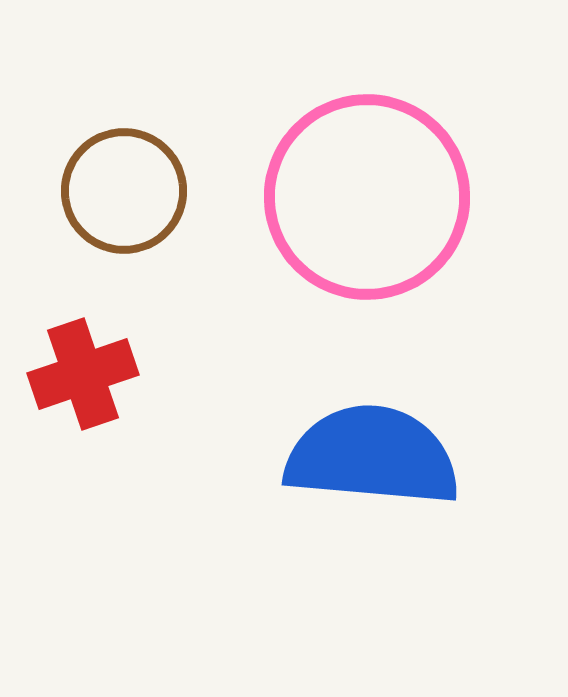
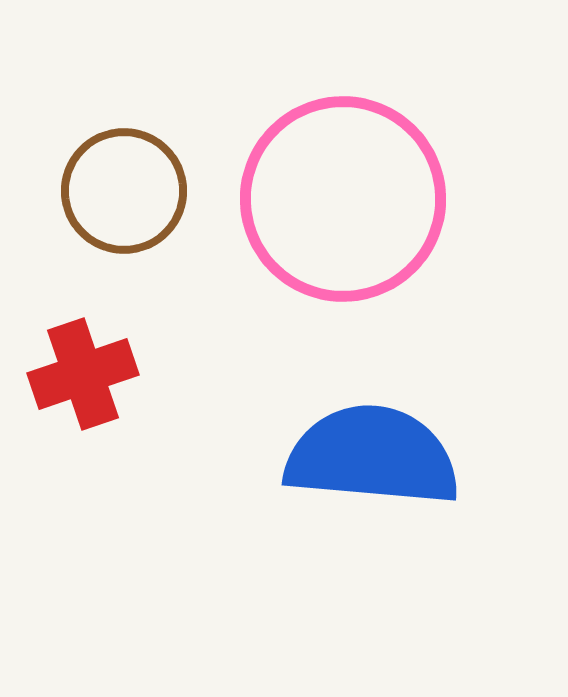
pink circle: moved 24 px left, 2 px down
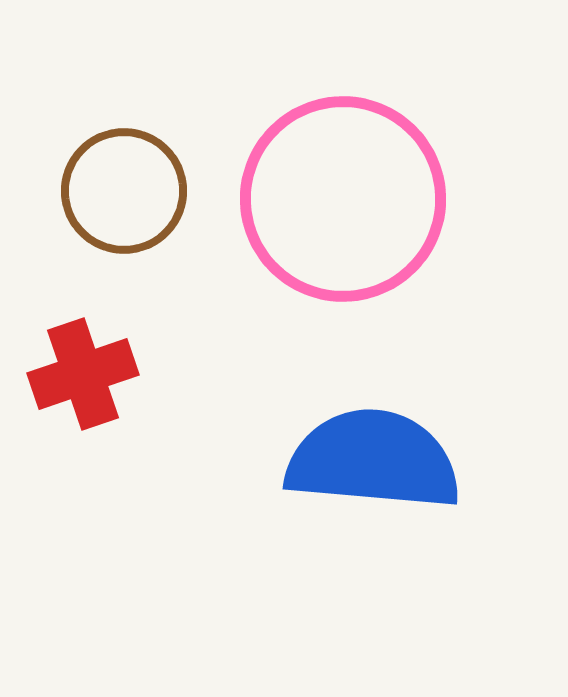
blue semicircle: moved 1 px right, 4 px down
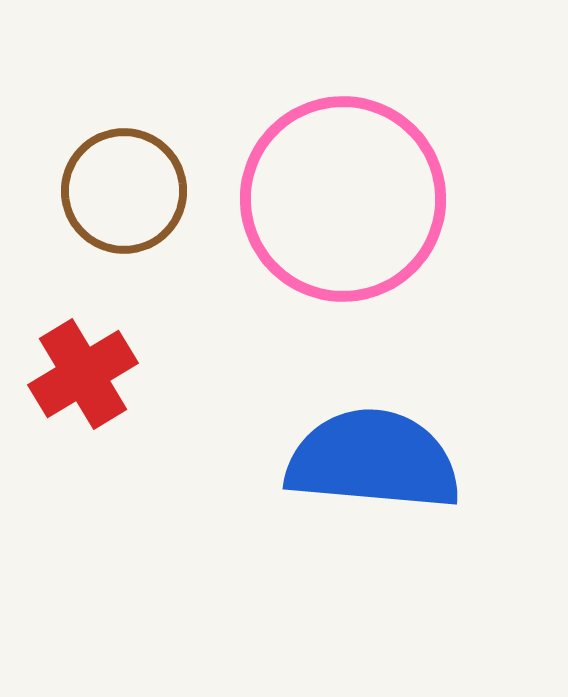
red cross: rotated 12 degrees counterclockwise
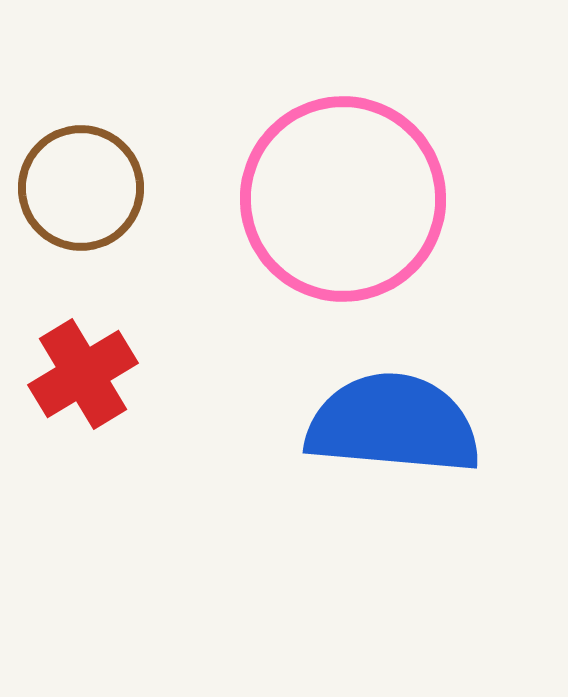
brown circle: moved 43 px left, 3 px up
blue semicircle: moved 20 px right, 36 px up
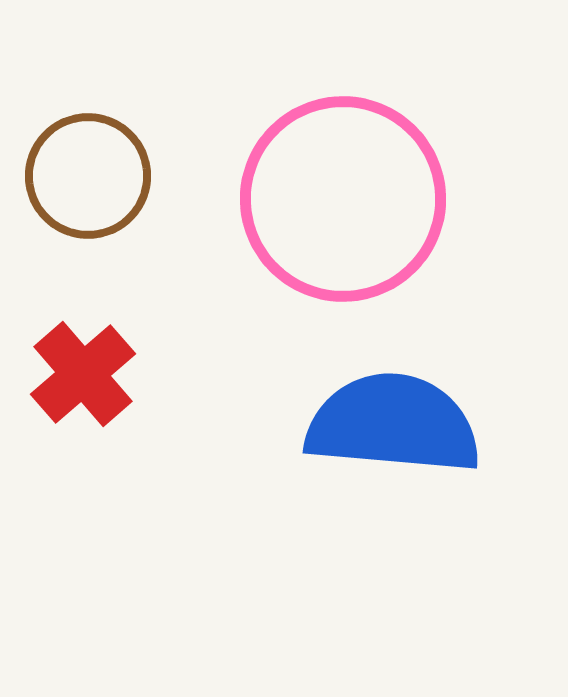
brown circle: moved 7 px right, 12 px up
red cross: rotated 10 degrees counterclockwise
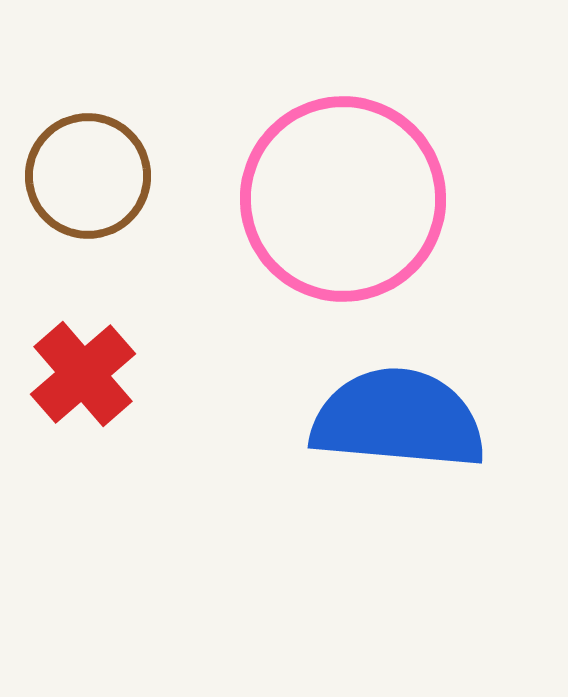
blue semicircle: moved 5 px right, 5 px up
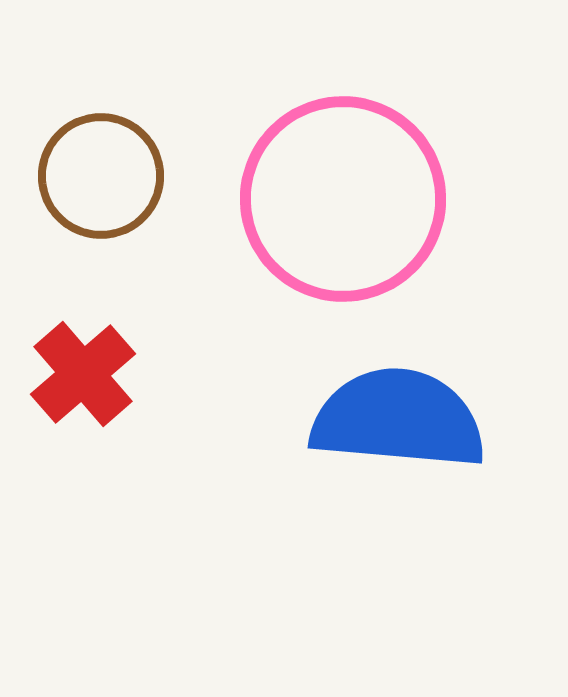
brown circle: moved 13 px right
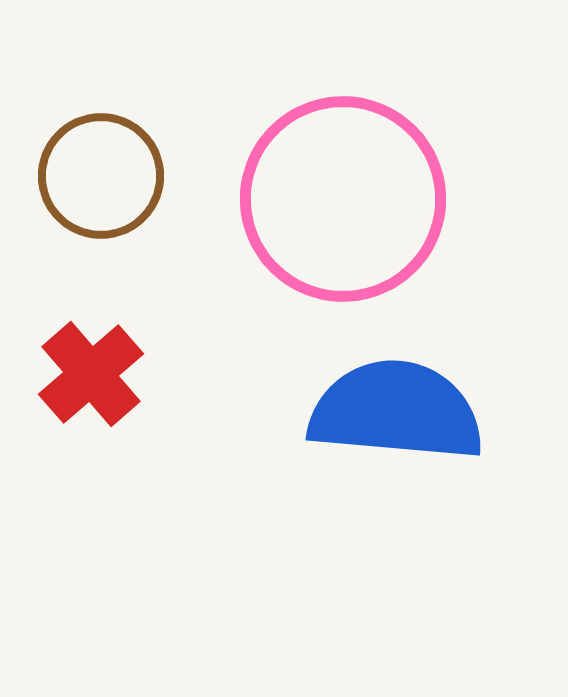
red cross: moved 8 px right
blue semicircle: moved 2 px left, 8 px up
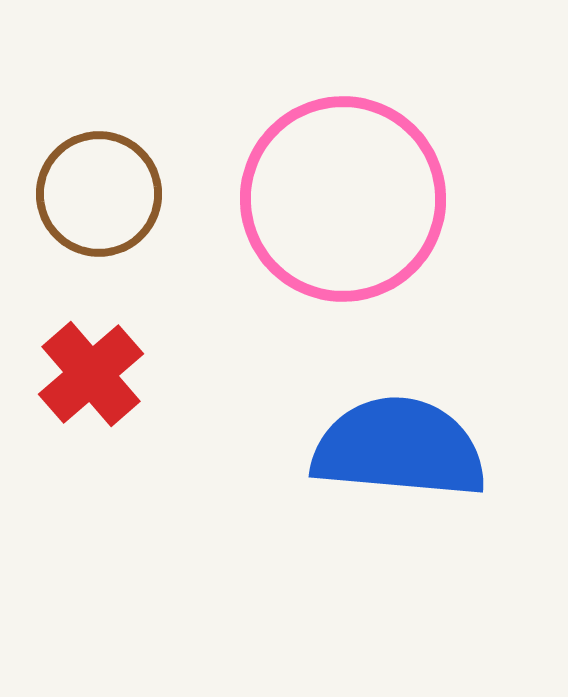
brown circle: moved 2 px left, 18 px down
blue semicircle: moved 3 px right, 37 px down
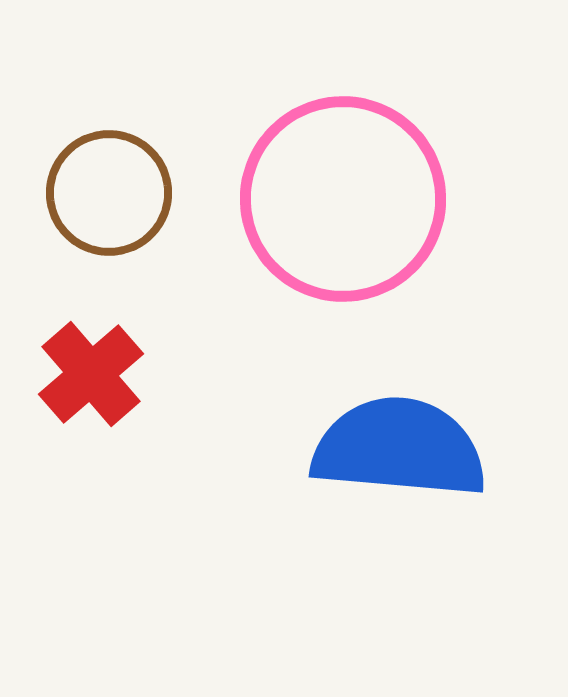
brown circle: moved 10 px right, 1 px up
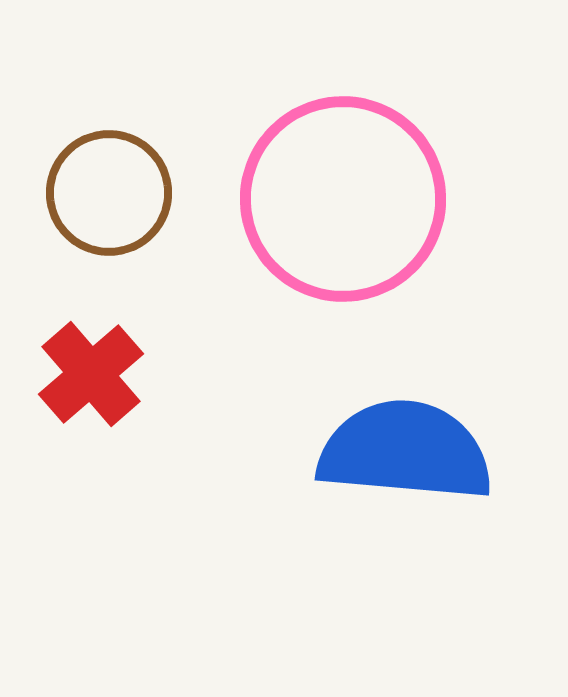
blue semicircle: moved 6 px right, 3 px down
